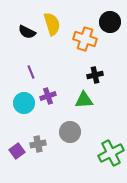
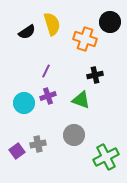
black semicircle: rotated 60 degrees counterclockwise
purple line: moved 15 px right, 1 px up; rotated 48 degrees clockwise
green triangle: moved 3 px left; rotated 24 degrees clockwise
gray circle: moved 4 px right, 3 px down
green cross: moved 5 px left, 4 px down
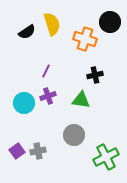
green triangle: rotated 12 degrees counterclockwise
gray cross: moved 7 px down
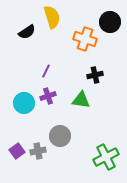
yellow semicircle: moved 7 px up
gray circle: moved 14 px left, 1 px down
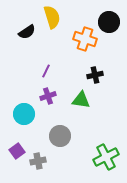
black circle: moved 1 px left
cyan circle: moved 11 px down
gray cross: moved 10 px down
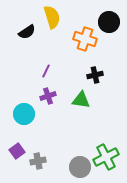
gray circle: moved 20 px right, 31 px down
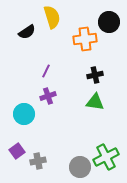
orange cross: rotated 25 degrees counterclockwise
green triangle: moved 14 px right, 2 px down
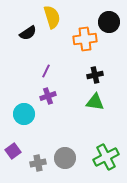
black semicircle: moved 1 px right, 1 px down
purple square: moved 4 px left
gray cross: moved 2 px down
gray circle: moved 15 px left, 9 px up
